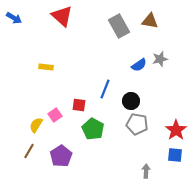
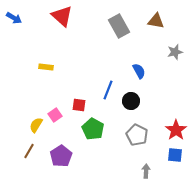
brown triangle: moved 6 px right
gray star: moved 15 px right, 7 px up
blue semicircle: moved 6 px down; rotated 84 degrees counterclockwise
blue line: moved 3 px right, 1 px down
gray pentagon: moved 11 px down; rotated 15 degrees clockwise
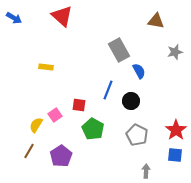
gray rectangle: moved 24 px down
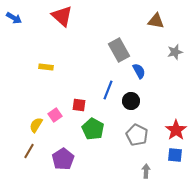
purple pentagon: moved 2 px right, 3 px down
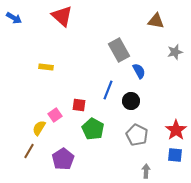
yellow semicircle: moved 3 px right, 3 px down
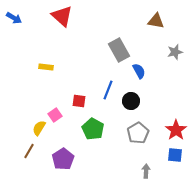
red square: moved 4 px up
gray pentagon: moved 1 px right, 2 px up; rotated 15 degrees clockwise
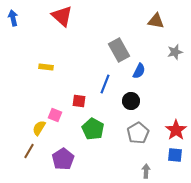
blue arrow: moved 1 px left; rotated 133 degrees counterclockwise
blue semicircle: rotated 56 degrees clockwise
blue line: moved 3 px left, 6 px up
pink square: rotated 32 degrees counterclockwise
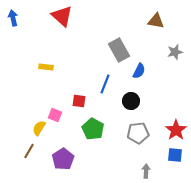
gray pentagon: rotated 25 degrees clockwise
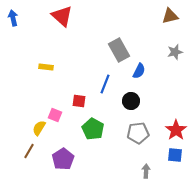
brown triangle: moved 14 px right, 5 px up; rotated 24 degrees counterclockwise
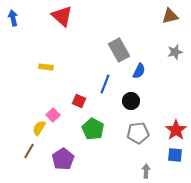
red square: rotated 16 degrees clockwise
pink square: moved 2 px left; rotated 24 degrees clockwise
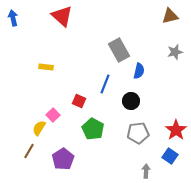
blue semicircle: rotated 14 degrees counterclockwise
blue square: moved 5 px left, 1 px down; rotated 28 degrees clockwise
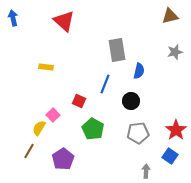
red triangle: moved 2 px right, 5 px down
gray rectangle: moved 2 px left; rotated 20 degrees clockwise
